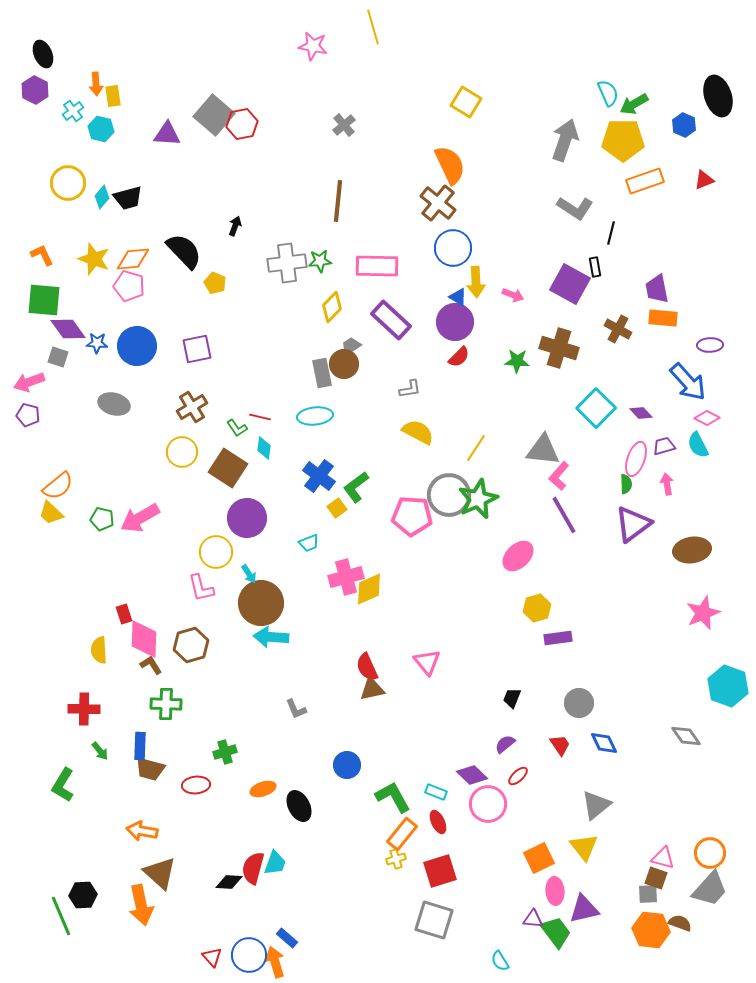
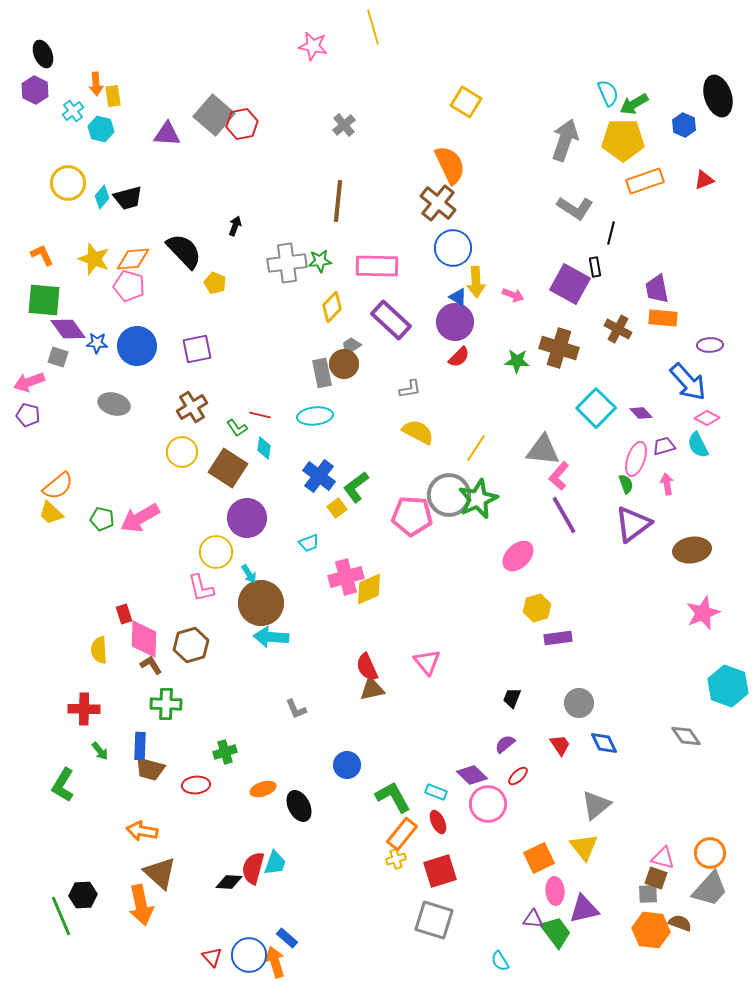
red line at (260, 417): moved 2 px up
green semicircle at (626, 484): rotated 18 degrees counterclockwise
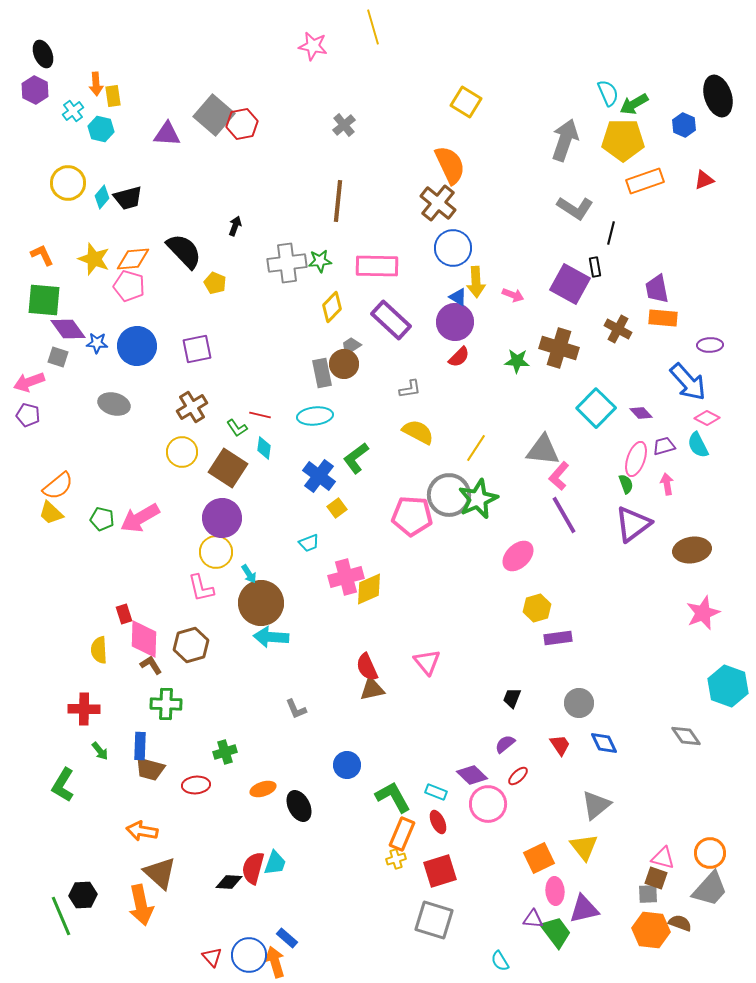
green L-shape at (356, 487): moved 29 px up
purple circle at (247, 518): moved 25 px left
orange rectangle at (402, 834): rotated 16 degrees counterclockwise
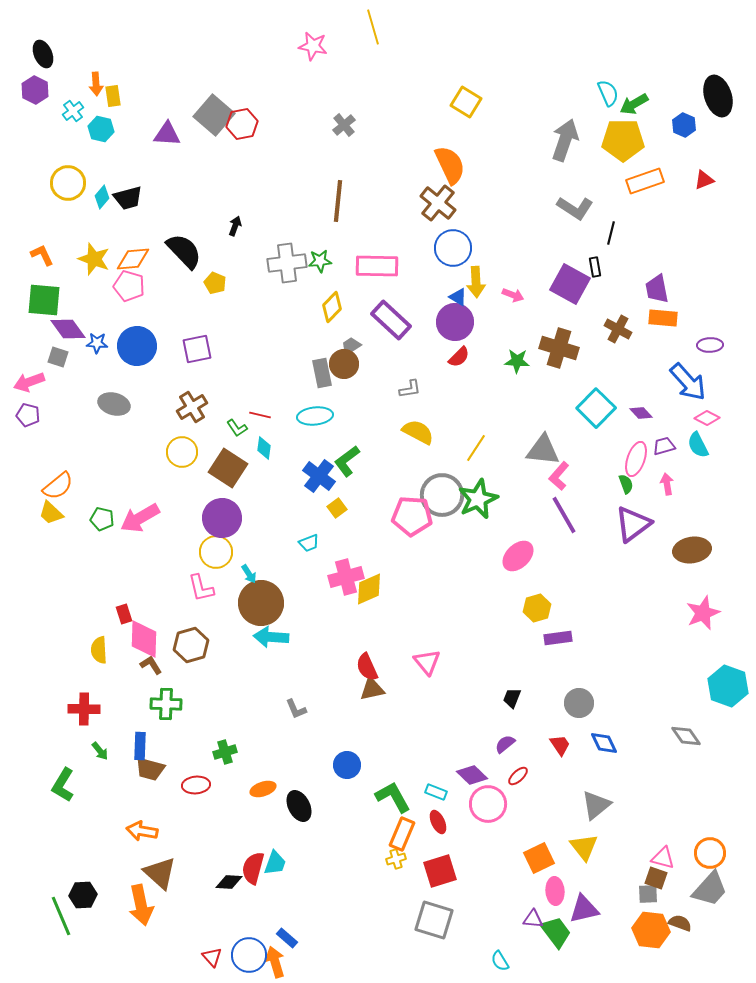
green L-shape at (356, 458): moved 9 px left, 3 px down
gray circle at (449, 495): moved 7 px left
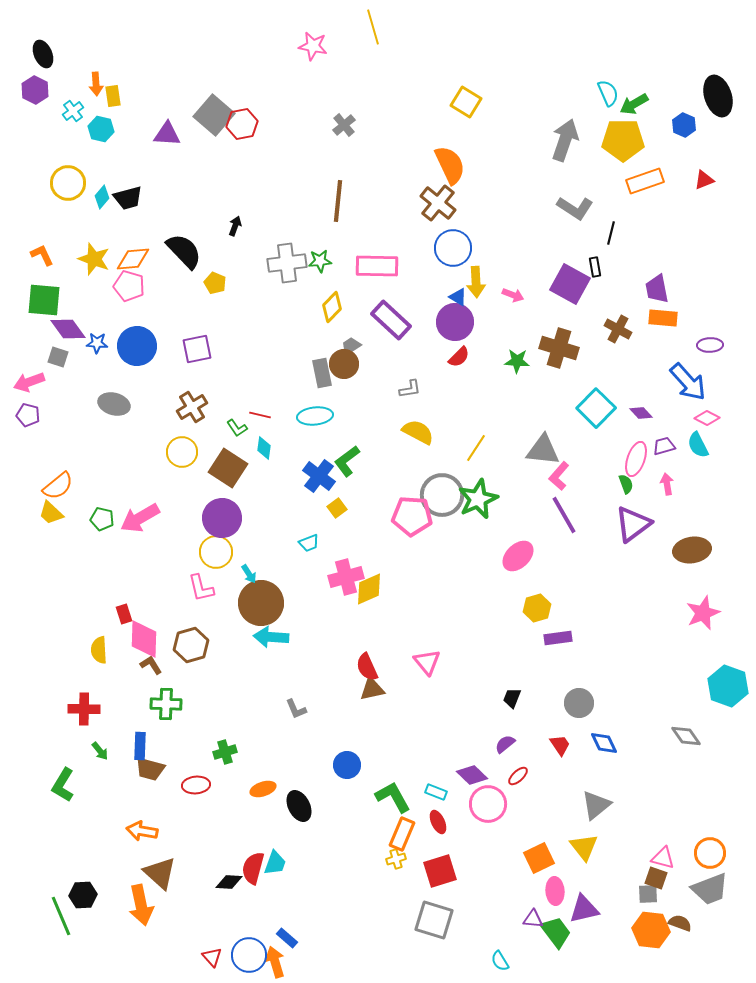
gray trapezoid at (710, 889): rotated 27 degrees clockwise
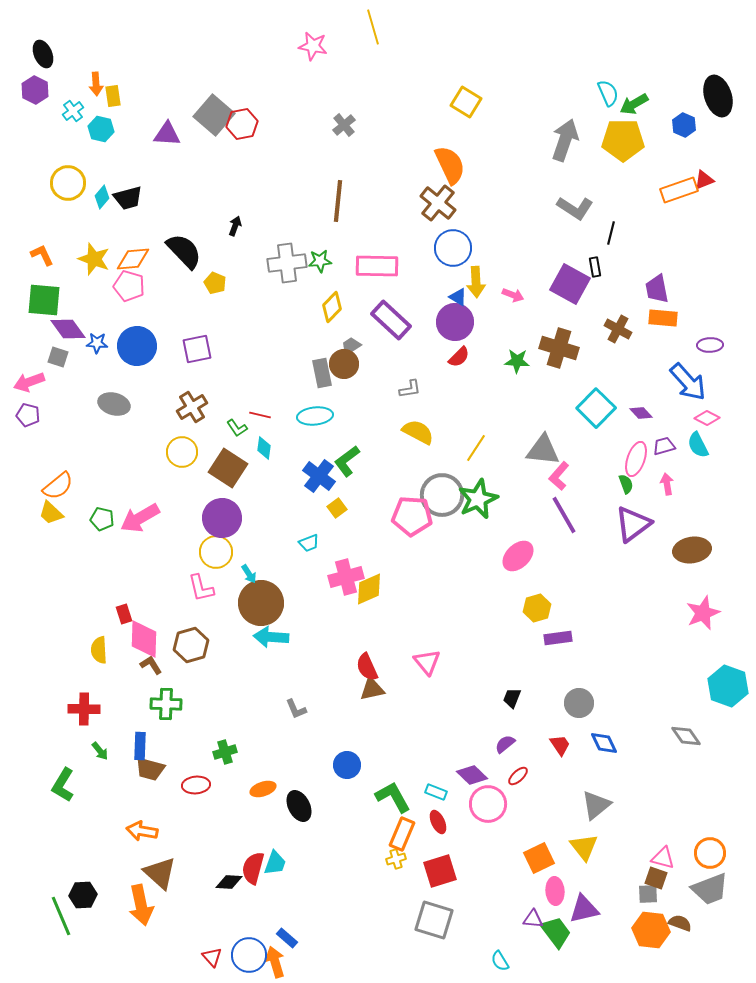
orange rectangle at (645, 181): moved 34 px right, 9 px down
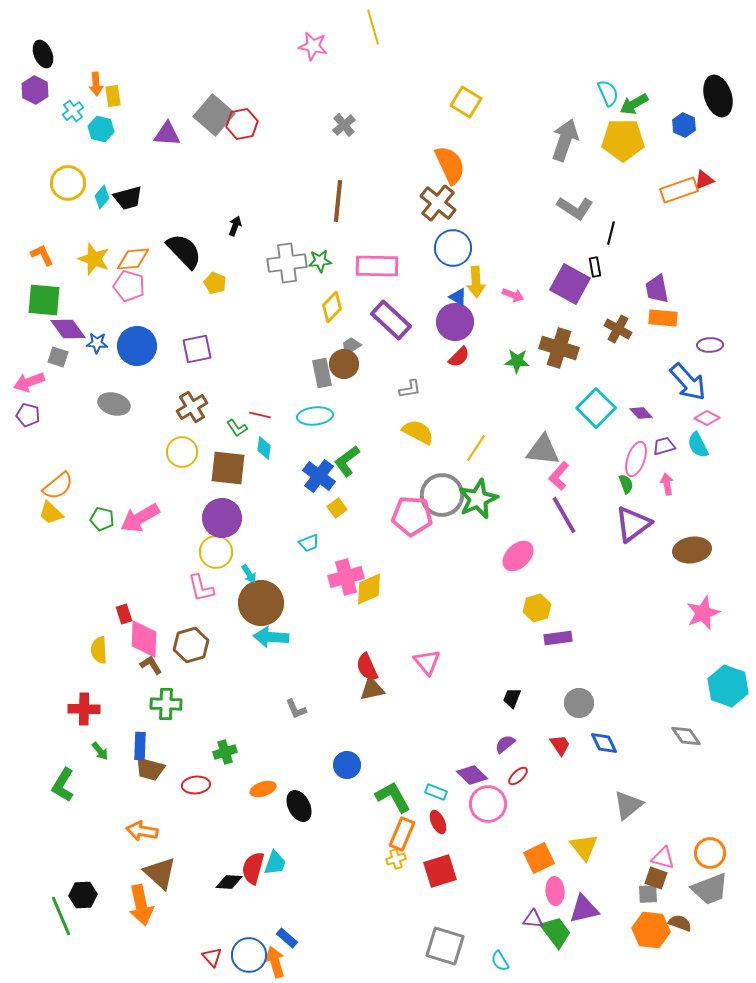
brown square at (228, 468): rotated 27 degrees counterclockwise
gray triangle at (596, 805): moved 32 px right
gray square at (434, 920): moved 11 px right, 26 px down
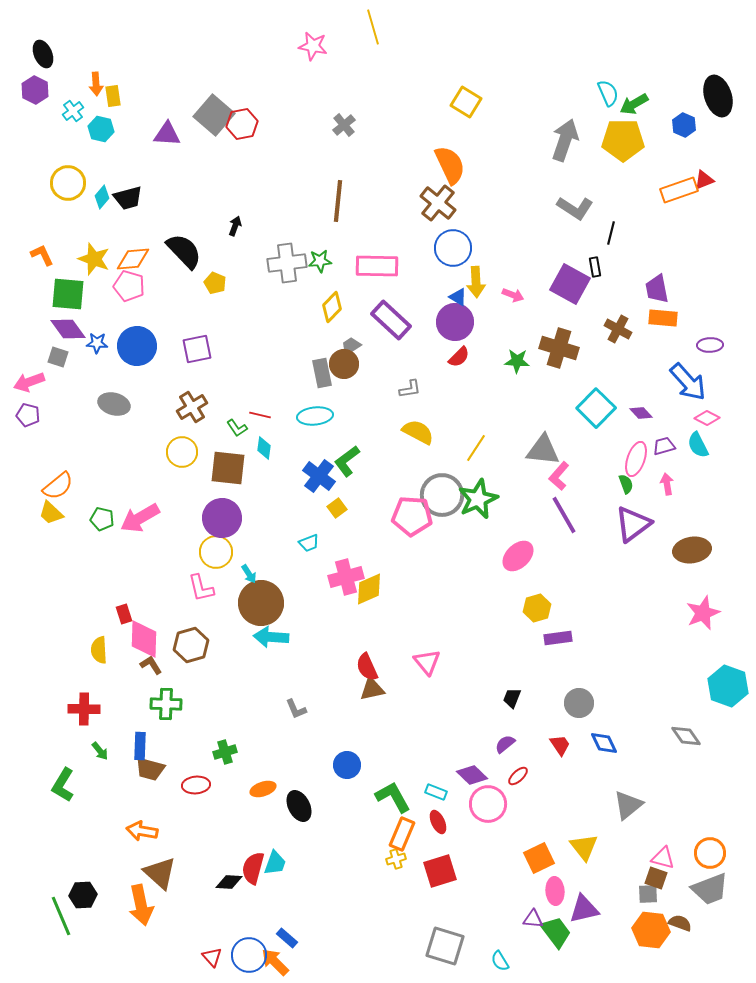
green square at (44, 300): moved 24 px right, 6 px up
orange arrow at (275, 962): rotated 28 degrees counterclockwise
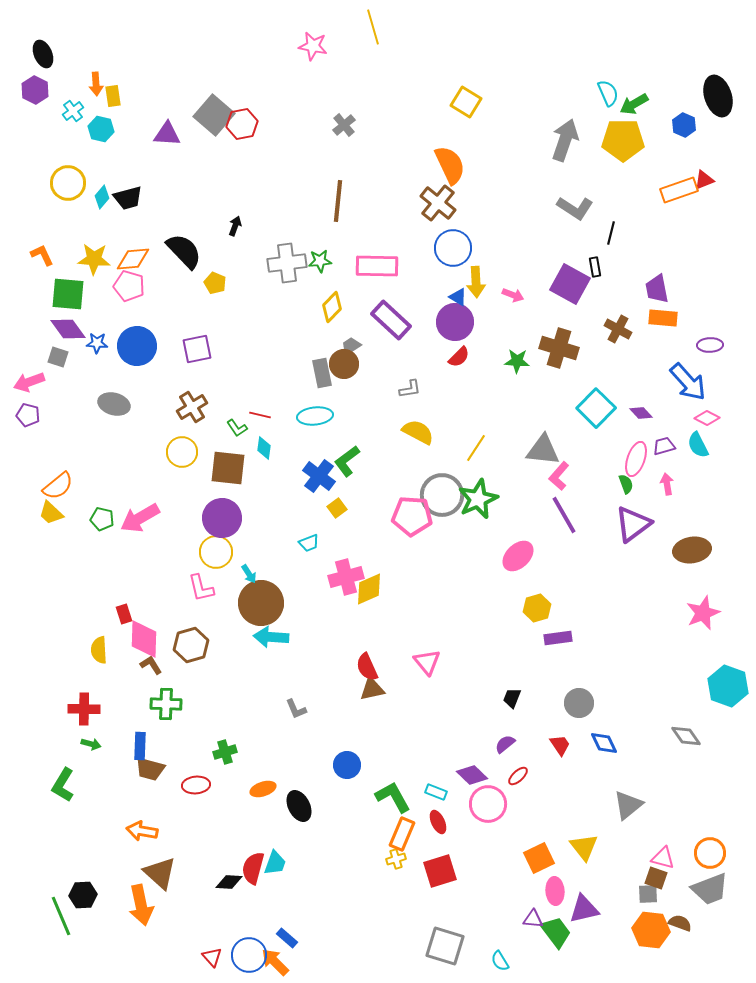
yellow star at (94, 259): rotated 16 degrees counterclockwise
green arrow at (100, 751): moved 9 px left, 7 px up; rotated 36 degrees counterclockwise
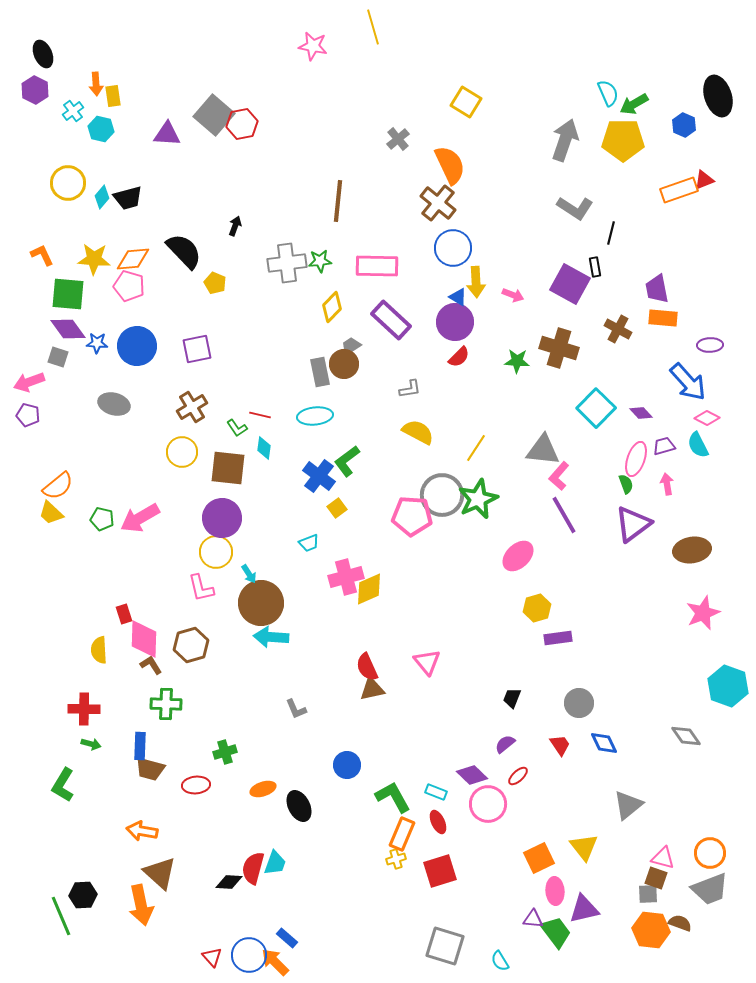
gray cross at (344, 125): moved 54 px right, 14 px down
gray rectangle at (322, 373): moved 2 px left, 1 px up
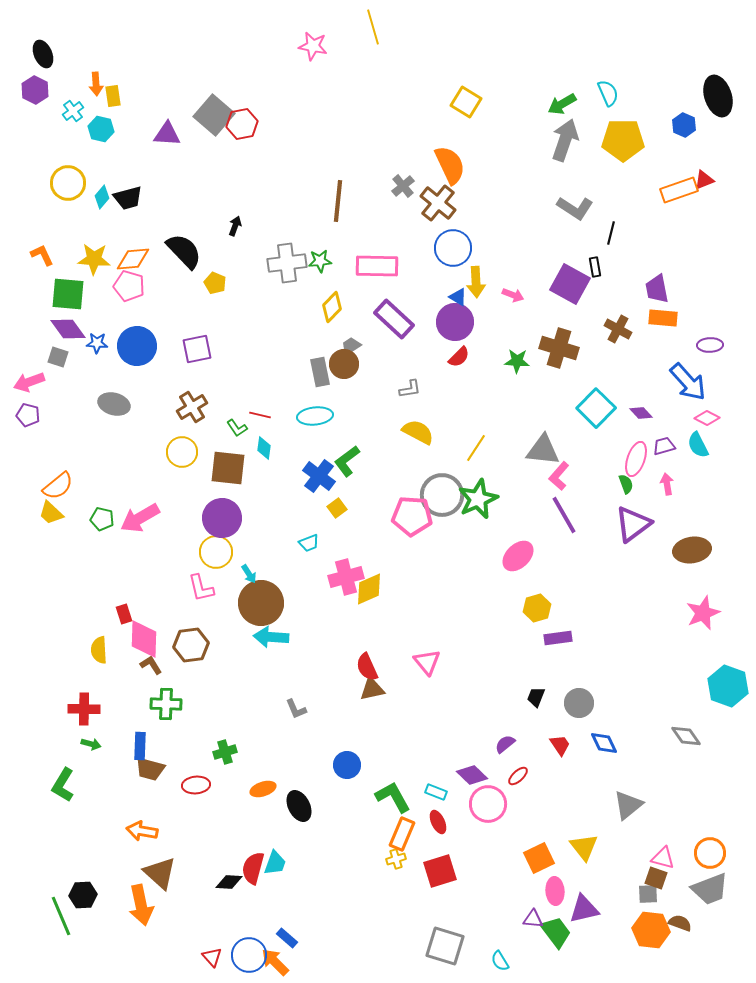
green arrow at (634, 104): moved 72 px left
gray cross at (398, 139): moved 5 px right, 47 px down
purple rectangle at (391, 320): moved 3 px right, 1 px up
brown hexagon at (191, 645): rotated 8 degrees clockwise
black trapezoid at (512, 698): moved 24 px right, 1 px up
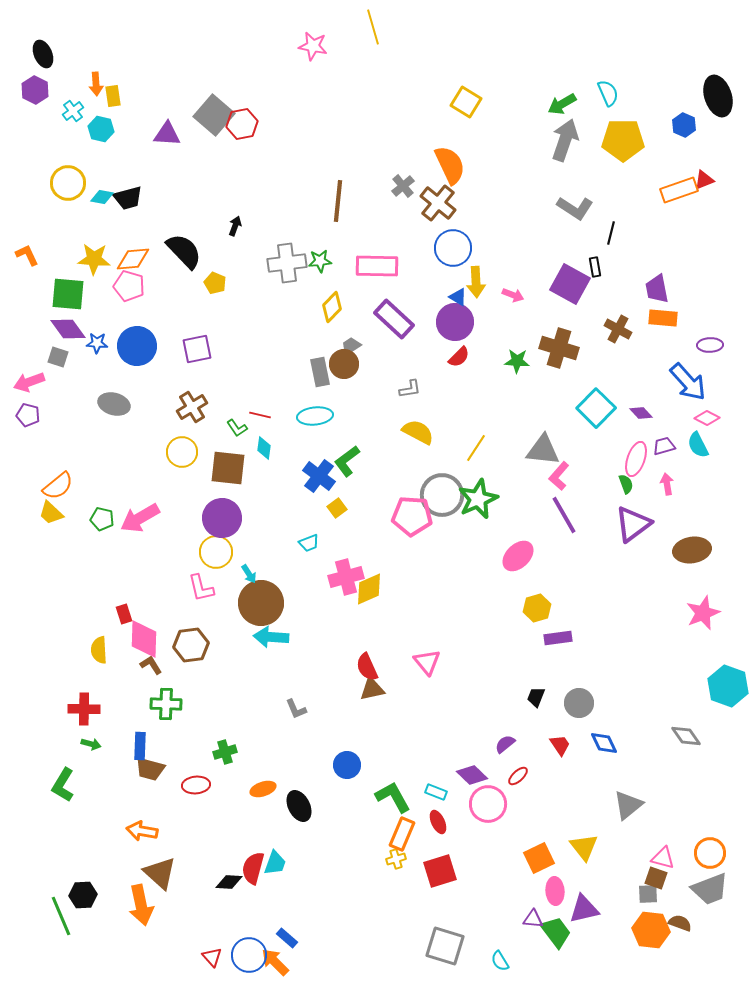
cyan diamond at (102, 197): rotated 60 degrees clockwise
orange L-shape at (42, 255): moved 15 px left
